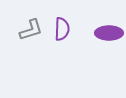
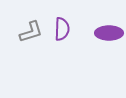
gray L-shape: moved 2 px down
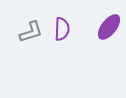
purple ellipse: moved 6 px up; rotated 52 degrees counterclockwise
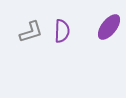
purple semicircle: moved 2 px down
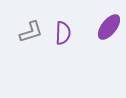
purple semicircle: moved 1 px right, 2 px down
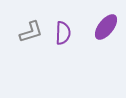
purple ellipse: moved 3 px left
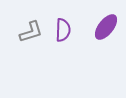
purple semicircle: moved 3 px up
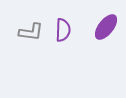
gray L-shape: rotated 25 degrees clockwise
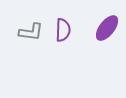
purple ellipse: moved 1 px right, 1 px down
